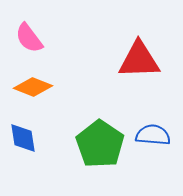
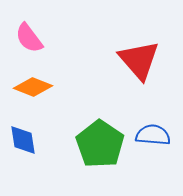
red triangle: rotated 51 degrees clockwise
blue diamond: moved 2 px down
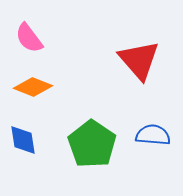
green pentagon: moved 8 px left
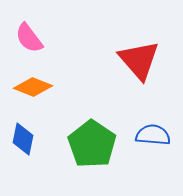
blue diamond: moved 1 px up; rotated 20 degrees clockwise
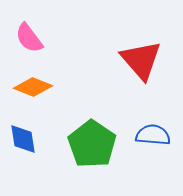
red triangle: moved 2 px right
blue diamond: rotated 20 degrees counterclockwise
